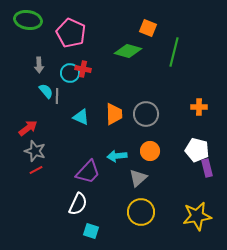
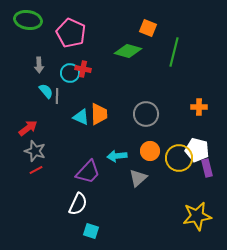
orange trapezoid: moved 15 px left
yellow circle: moved 38 px right, 54 px up
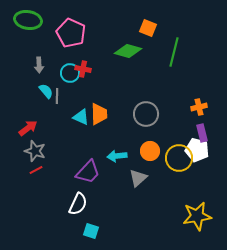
orange cross: rotated 14 degrees counterclockwise
purple rectangle: moved 5 px left, 35 px up
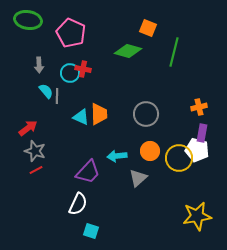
purple rectangle: rotated 24 degrees clockwise
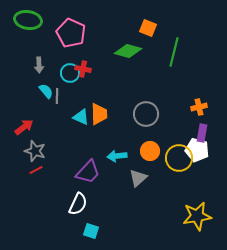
red arrow: moved 4 px left, 1 px up
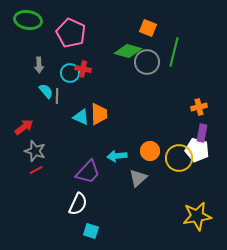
gray circle: moved 1 px right, 52 px up
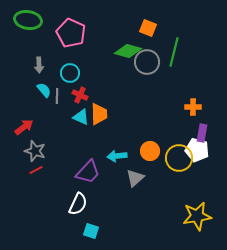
red cross: moved 3 px left, 26 px down; rotated 14 degrees clockwise
cyan semicircle: moved 2 px left, 1 px up
orange cross: moved 6 px left; rotated 14 degrees clockwise
gray triangle: moved 3 px left
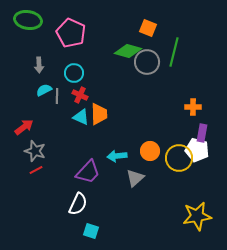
cyan circle: moved 4 px right
cyan semicircle: rotated 77 degrees counterclockwise
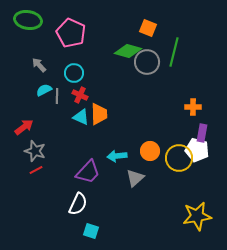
gray arrow: rotated 140 degrees clockwise
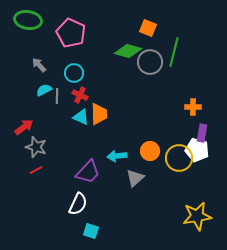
gray circle: moved 3 px right
gray star: moved 1 px right, 4 px up
